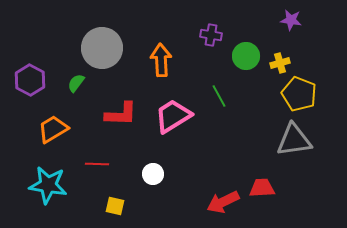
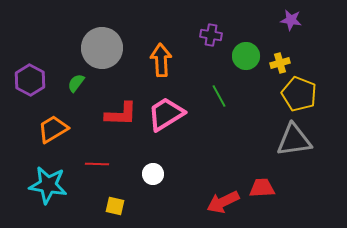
pink trapezoid: moved 7 px left, 2 px up
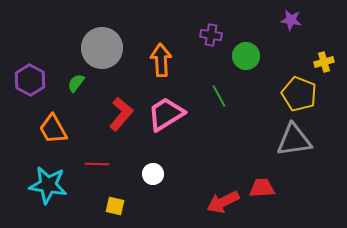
yellow cross: moved 44 px right, 1 px up
red L-shape: rotated 52 degrees counterclockwise
orange trapezoid: rotated 88 degrees counterclockwise
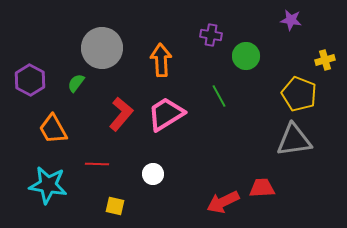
yellow cross: moved 1 px right, 2 px up
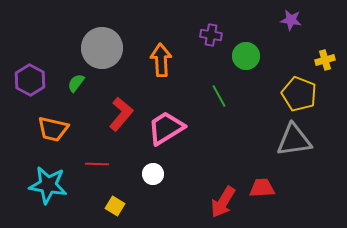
pink trapezoid: moved 14 px down
orange trapezoid: rotated 48 degrees counterclockwise
red arrow: rotated 32 degrees counterclockwise
yellow square: rotated 18 degrees clockwise
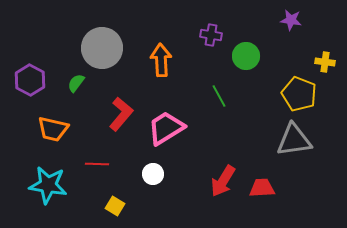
yellow cross: moved 2 px down; rotated 24 degrees clockwise
red arrow: moved 21 px up
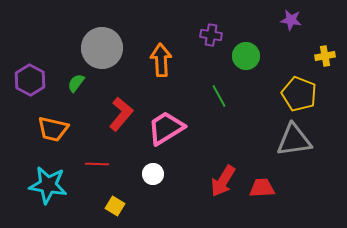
yellow cross: moved 6 px up; rotated 18 degrees counterclockwise
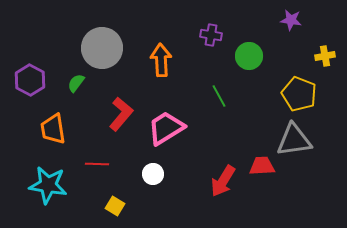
green circle: moved 3 px right
orange trapezoid: rotated 68 degrees clockwise
red trapezoid: moved 22 px up
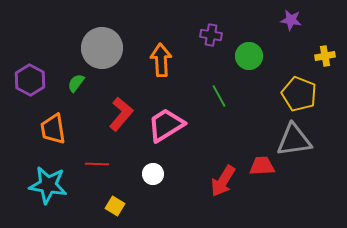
pink trapezoid: moved 3 px up
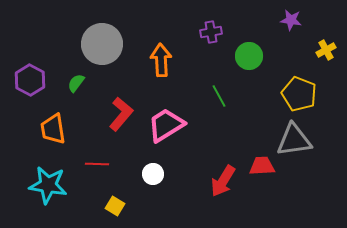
purple cross: moved 3 px up; rotated 20 degrees counterclockwise
gray circle: moved 4 px up
yellow cross: moved 1 px right, 6 px up; rotated 18 degrees counterclockwise
